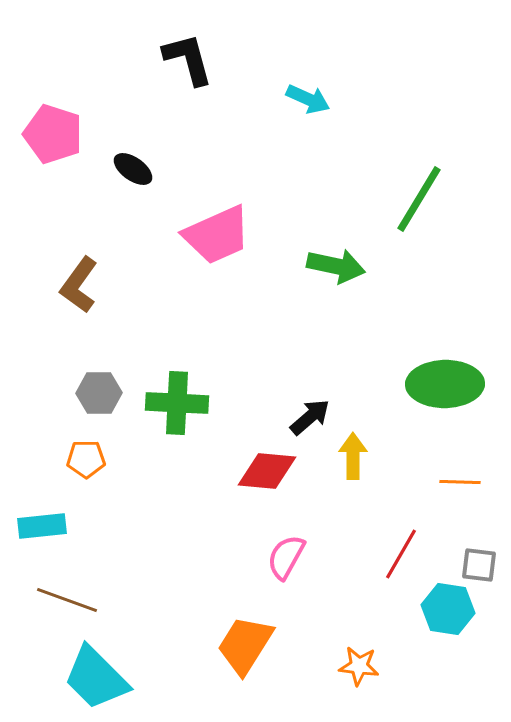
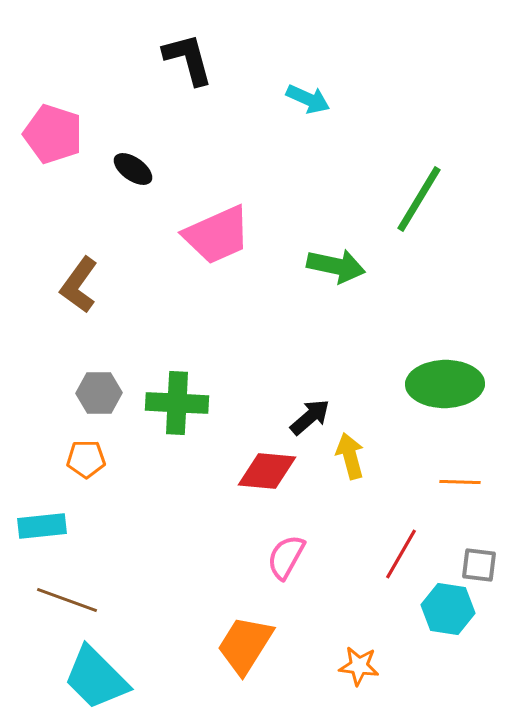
yellow arrow: moved 3 px left; rotated 15 degrees counterclockwise
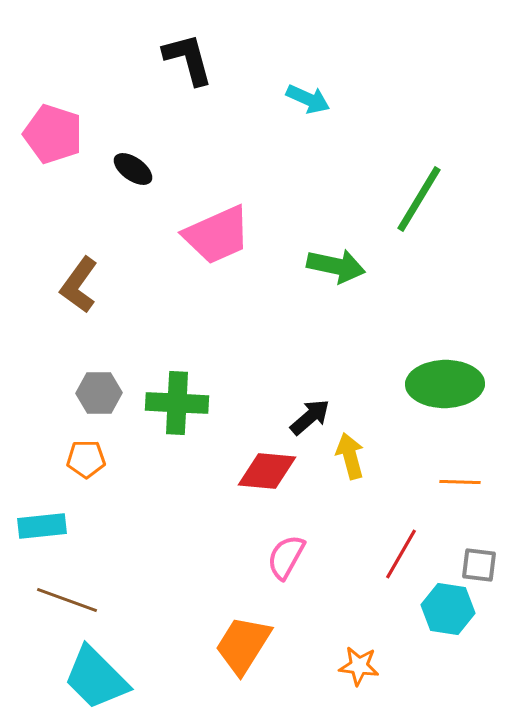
orange trapezoid: moved 2 px left
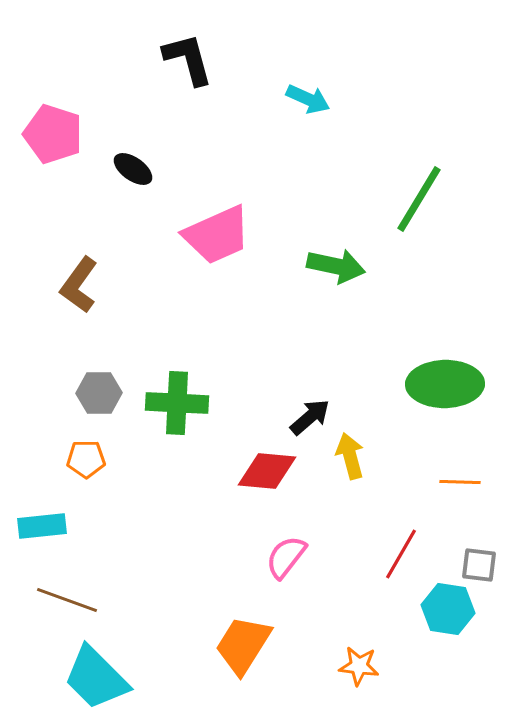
pink semicircle: rotated 9 degrees clockwise
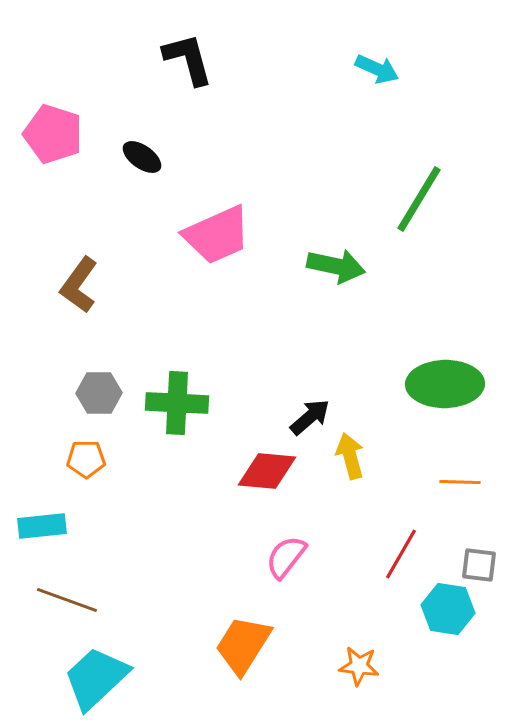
cyan arrow: moved 69 px right, 30 px up
black ellipse: moved 9 px right, 12 px up
cyan trapezoid: rotated 92 degrees clockwise
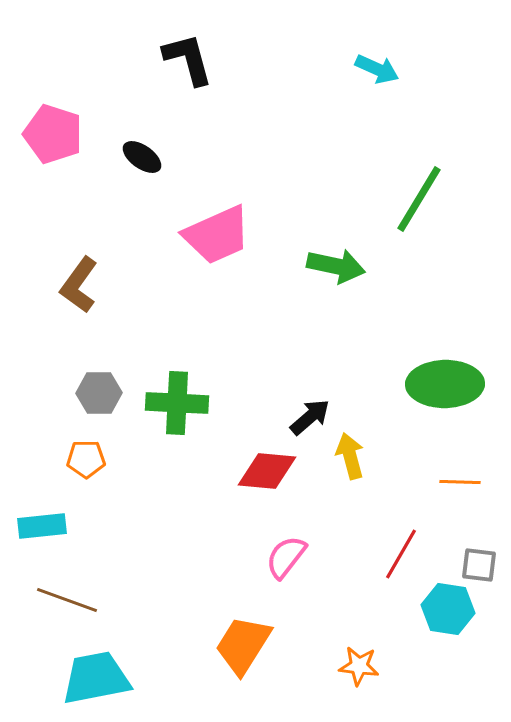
cyan trapezoid: rotated 32 degrees clockwise
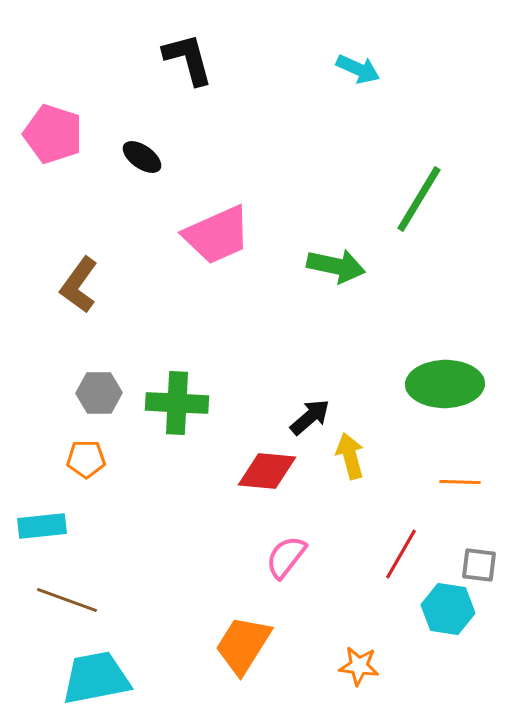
cyan arrow: moved 19 px left
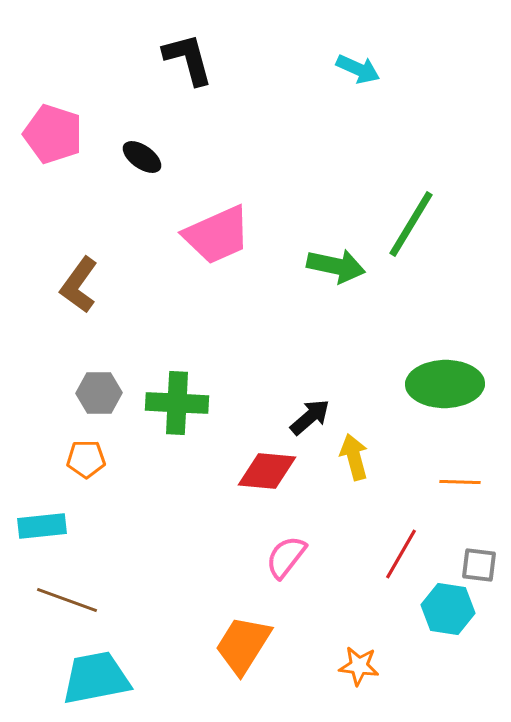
green line: moved 8 px left, 25 px down
yellow arrow: moved 4 px right, 1 px down
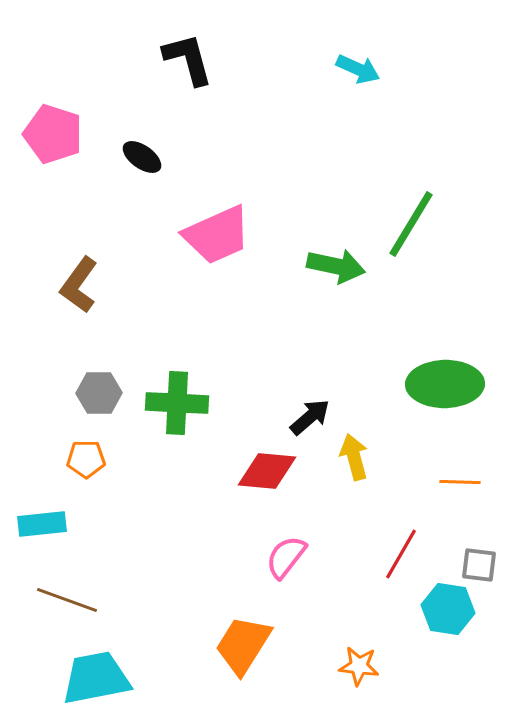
cyan rectangle: moved 2 px up
